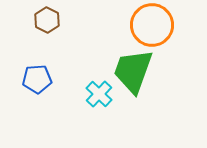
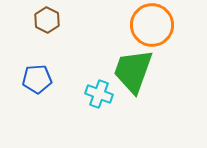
cyan cross: rotated 24 degrees counterclockwise
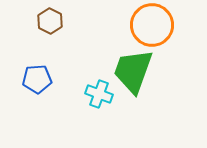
brown hexagon: moved 3 px right, 1 px down
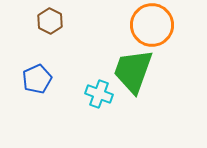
blue pentagon: rotated 20 degrees counterclockwise
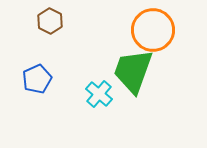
orange circle: moved 1 px right, 5 px down
cyan cross: rotated 20 degrees clockwise
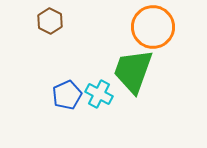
orange circle: moved 3 px up
blue pentagon: moved 30 px right, 16 px down
cyan cross: rotated 12 degrees counterclockwise
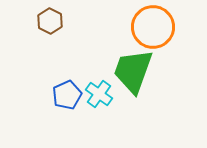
cyan cross: rotated 8 degrees clockwise
